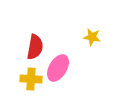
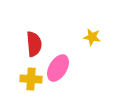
red semicircle: moved 1 px left, 3 px up; rotated 15 degrees counterclockwise
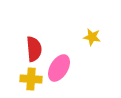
red semicircle: moved 5 px down
pink ellipse: moved 1 px right
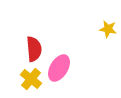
yellow star: moved 16 px right, 8 px up
yellow cross: rotated 35 degrees clockwise
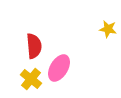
red semicircle: moved 3 px up
